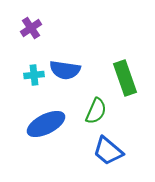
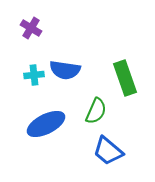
purple cross: rotated 25 degrees counterclockwise
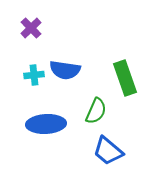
purple cross: rotated 15 degrees clockwise
blue ellipse: rotated 24 degrees clockwise
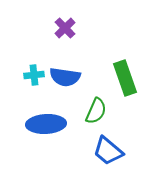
purple cross: moved 34 px right
blue semicircle: moved 7 px down
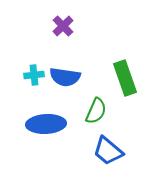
purple cross: moved 2 px left, 2 px up
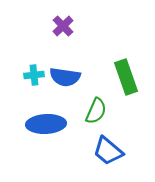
green rectangle: moved 1 px right, 1 px up
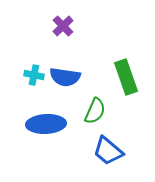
cyan cross: rotated 18 degrees clockwise
green semicircle: moved 1 px left
